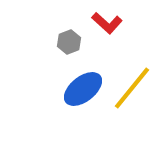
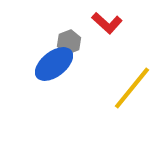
blue ellipse: moved 29 px left, 25 px up
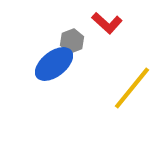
gray hexagon: moved 3 px right, 1 px up
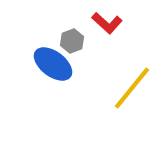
blue ellipse: moved 1 px left; rotated 75 degrees clockwise
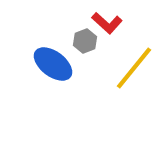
gray hexagon: moved 13 px right
yellow line: moved 2 px right, 20 px up
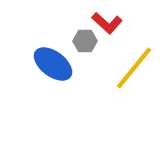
gray hexagon: rotated 20 degrees clockwise
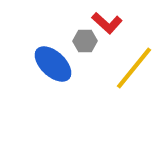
blue ellipse: rotated 6 degrees clockwise
